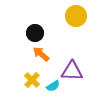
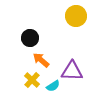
black circle: moved 5 px left, 5 px down
orange arrow: moved 6 px down
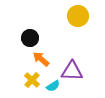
yellow circle: moved 2 px right
orange arrow: moved 1 px up
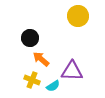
yellow cross: rotated 21 degrees counterclockwise
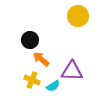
black circle: moved 2 px down
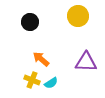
black circle: moved 18 px up
purple triangle: moved 14 px right, 9 px up
cyan semicircle: moved 2 px left, 3 px up
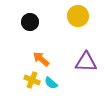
cyan semicircle: rotated 72 degrees clockwise
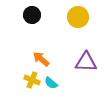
yellow circle: moved 1 px down
black circle: moved 2 px right, 7 px up
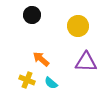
yellow circle: moved 9 px down
yellow cross: moved 5 px left
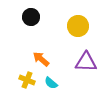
black circle: moved 1 px left, 2 px down
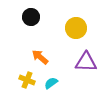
yellow circle: moved 2 px left, 2 px down
orange arrow: moved 1 px left, 2 px up
cyan semicircle: rotated 104 degrees clockwise
